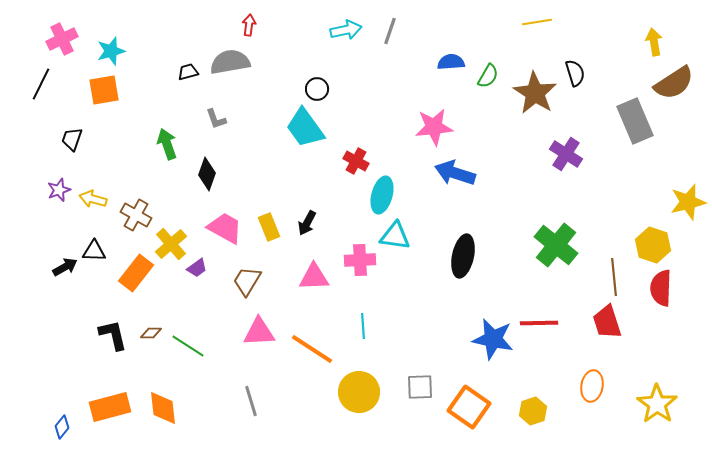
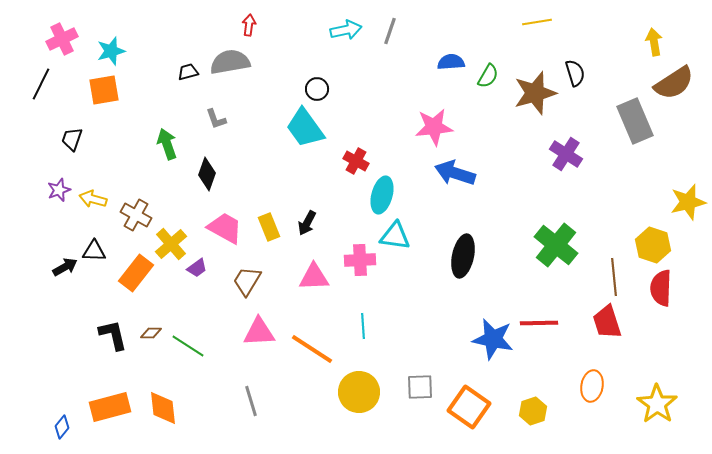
brown star at (535, 93): rotated 24 degrees clockwise
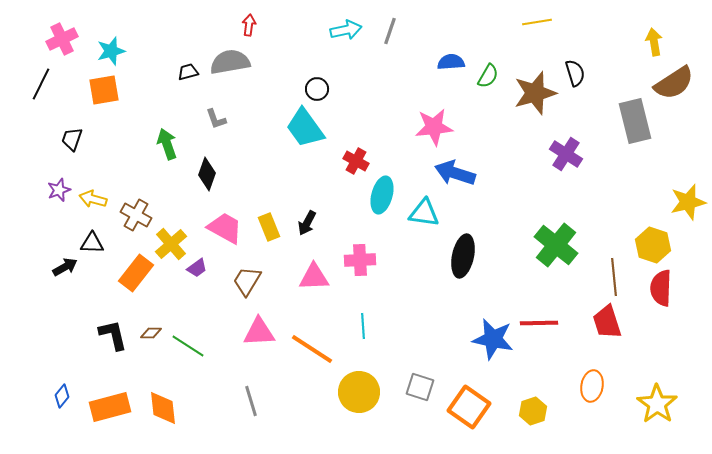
gray rectangle at (635, 121): rotated 9 degrees clockwise
cyan triangle at (395, 236): moved 29 px right, 23 px up
black triangle at (94, 251): moved 2 px left, 8 px up
gray square at (420, 387): rotated 20 degrees clockwise
blue diamond at (62, 427): moved 31 px up
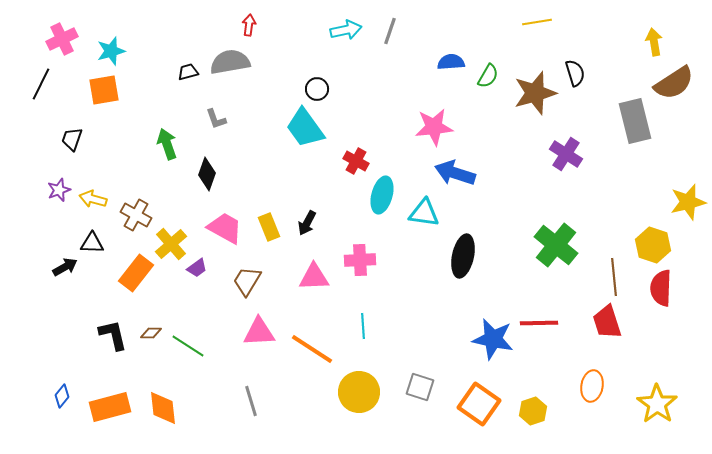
orange square at (469, 407): moved 10 px right, 3 px up
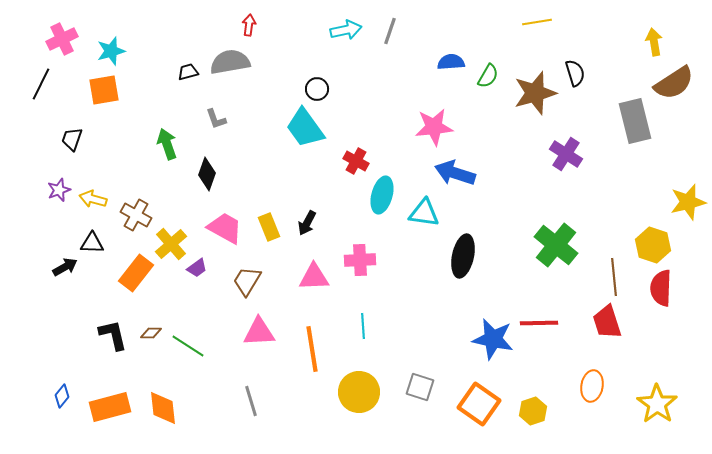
orange line at (312, 349): rotated 48 degrees clockwise
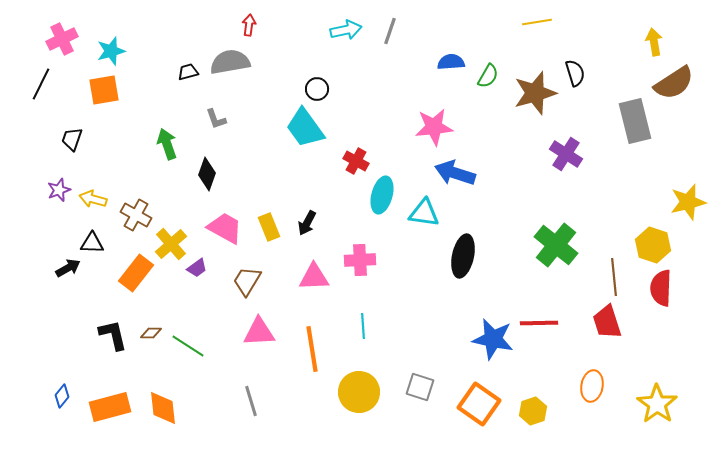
black arrow at (65, 267): moved 3 px right, 1 px down
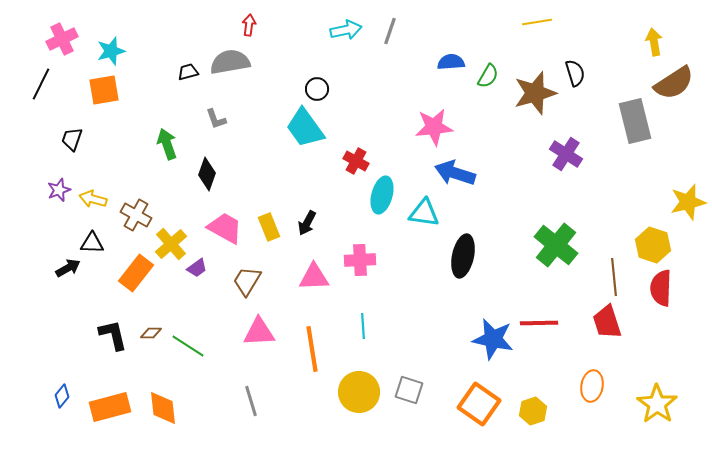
gray square at (420, 387): moved 11 px left, 3 px down
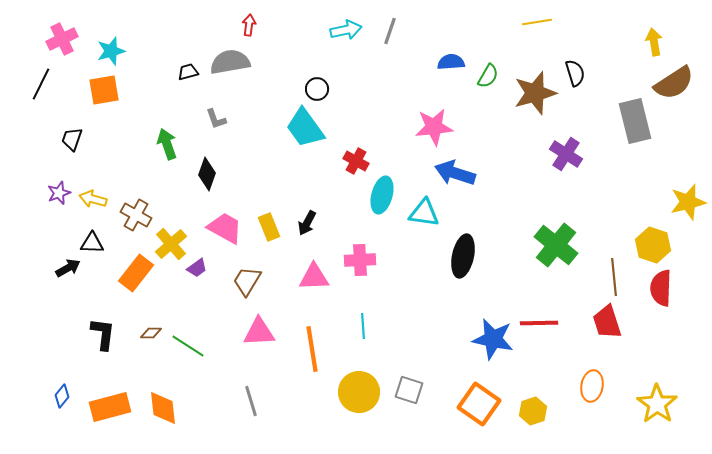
purple star at (59, 190): moved 3 px down
black L-shape at (113, 335): moved 10 px left, 1 px up; rotated 20 degrees clockwise
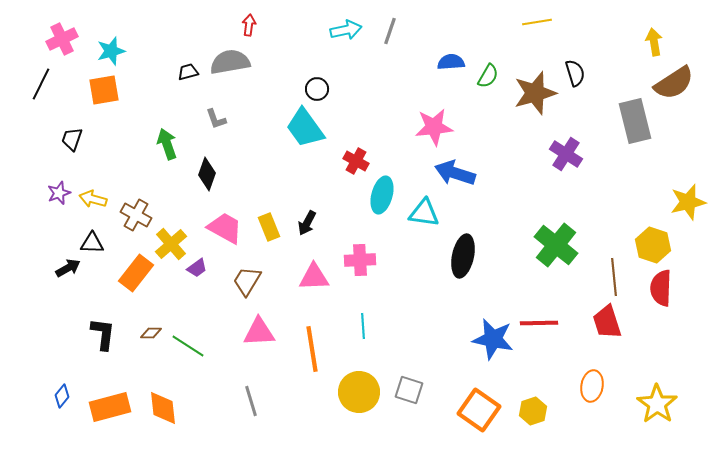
orange square at (479, 404): moved 6 px down
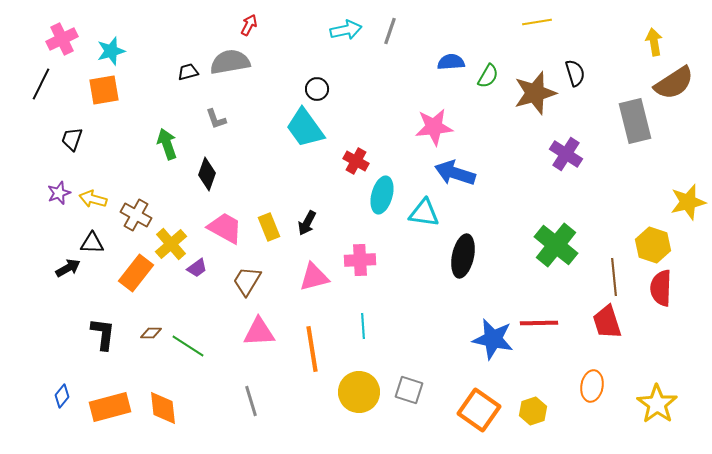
red arrow at (249, 25): rotated 20 degrees clockwise
pink triangle at (314, 277): rotated 12 degrees counterclockwise
